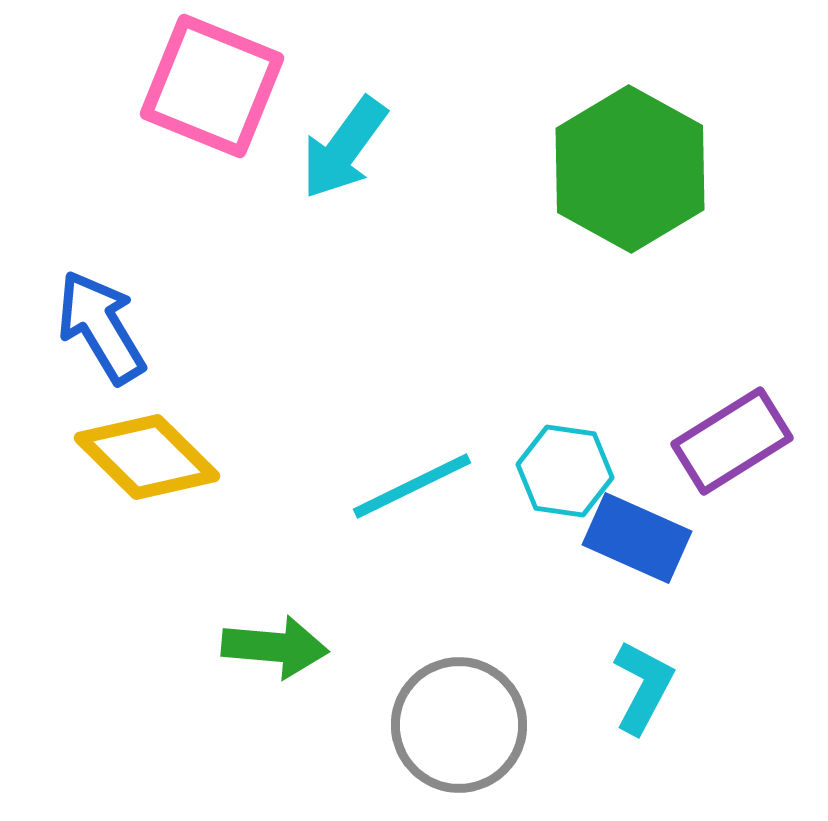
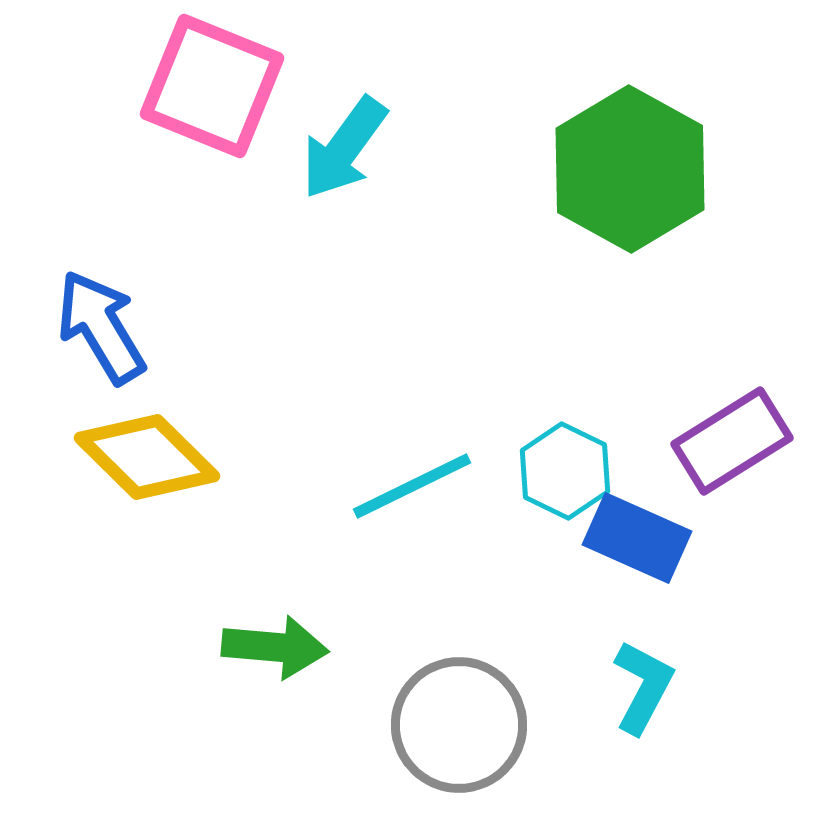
cyan hexagon: rotated 18 degrees clockwise
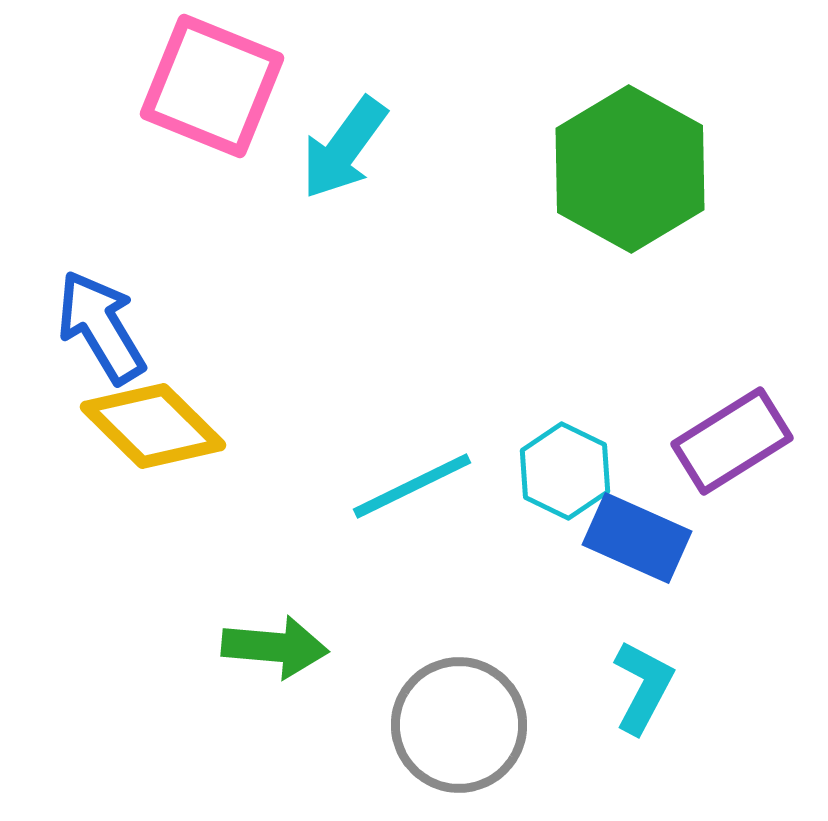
yellow diamond: moved 6 px right, 31 px up
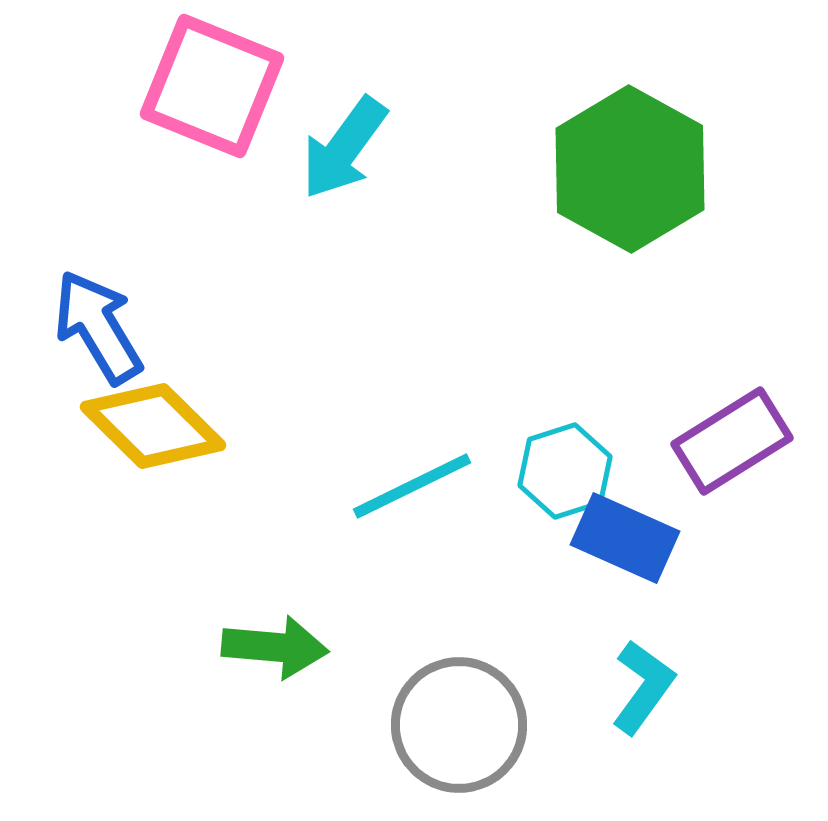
blue arrow: moved 3 px left
cyan hexagon: rotated 16 degrees clockwise
blue rectangle: moved 12 px left
cyan L-shape: rotated 8 degrees clockwise
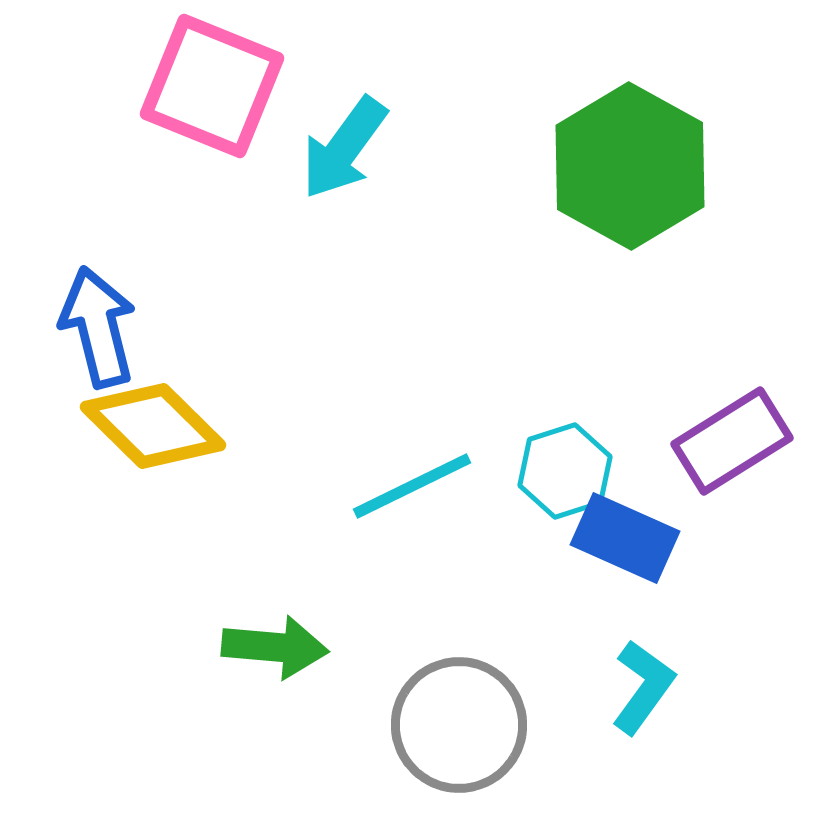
green hexagon: moved 3 px up
blue arrow: rotated 17 degrees clockwise
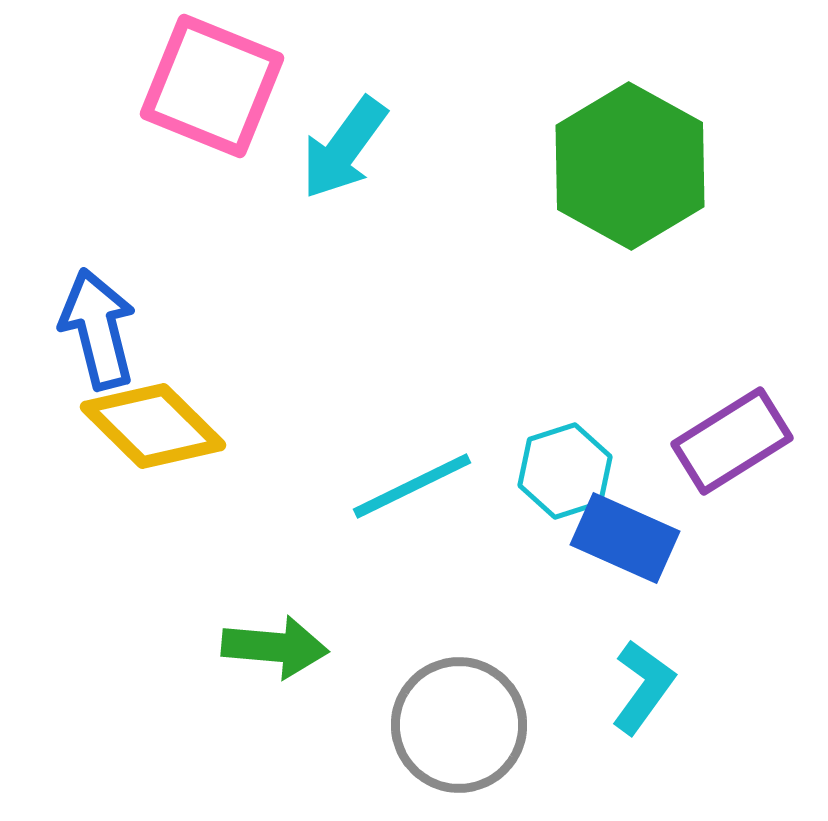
blue arrow: moved 2 px down
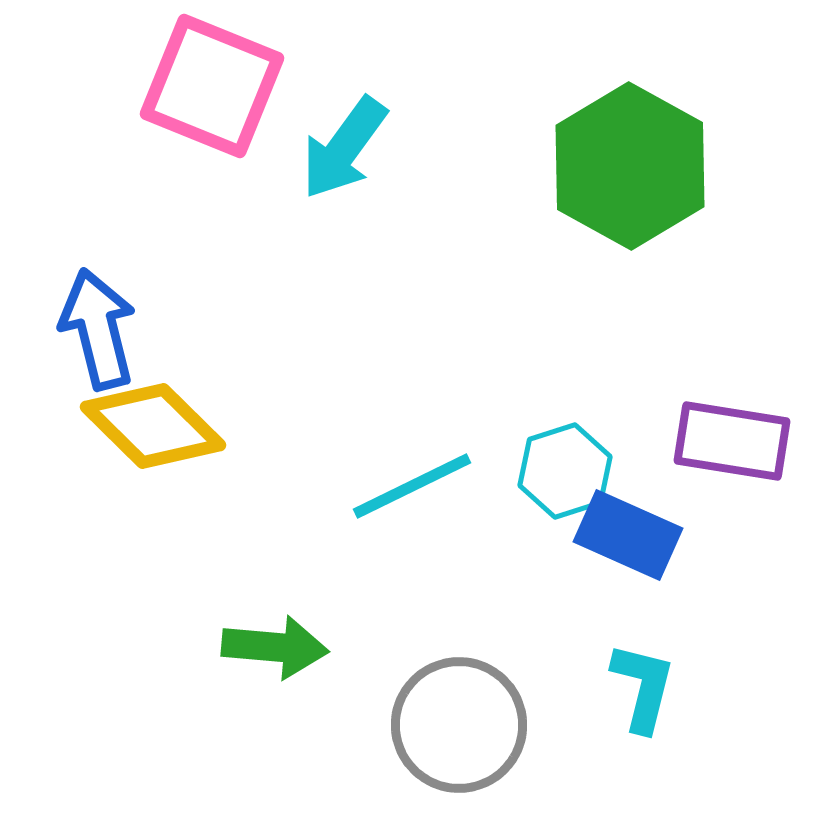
purple rectangle: rotated 41 degrees clockwise
blue rectangle: moved 3 px right, 3 px up
cyan L-shape: rotated 22 degrees counterclockwise
